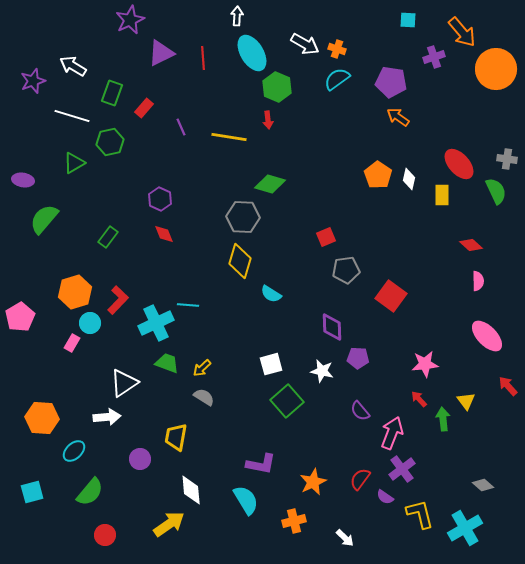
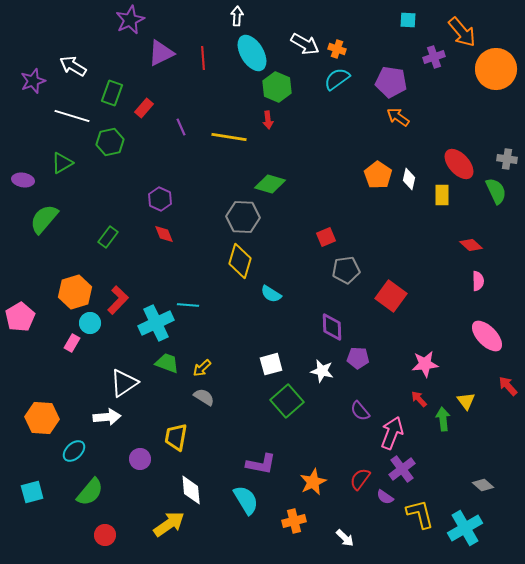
green triangle at (74, 163): moved 12 px left
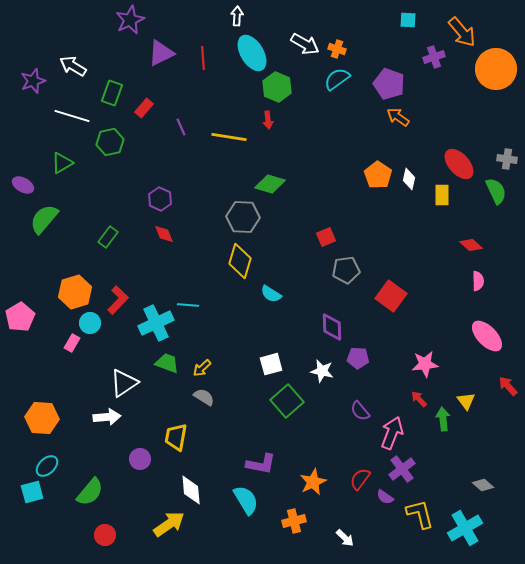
purple pentagon at (391, 82): moved 2 px left, 2 px down; rotated 12 degrees clockwise
purple ellipse at (23, 180): moved 5 px down; rotated 20 degrees clockwise
cyan ellipse at (74, 451): moved 27 px left, 15 px down
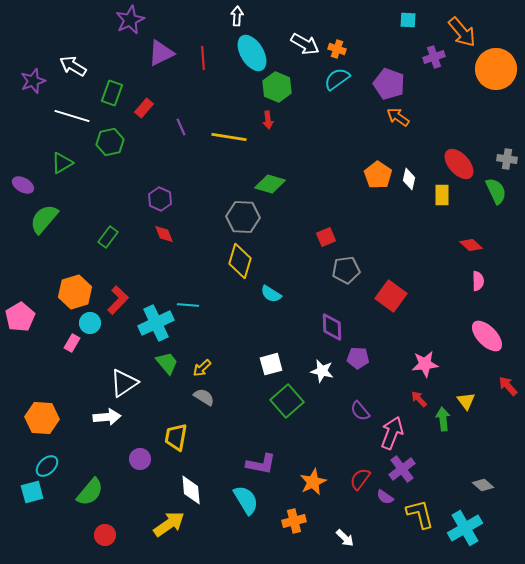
green trapezoid at (167, 363): rotated 30 degrees clockwise
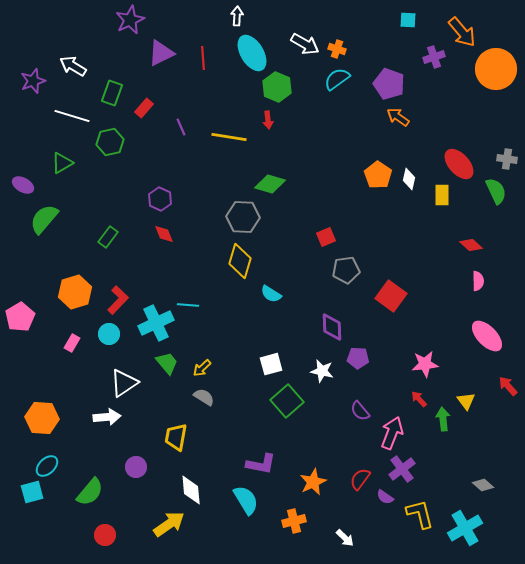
cyan circle at (90, 323): moved 19 px right, 11 px down
purple circle at (140, 459): moved 4 px left, 8 px down
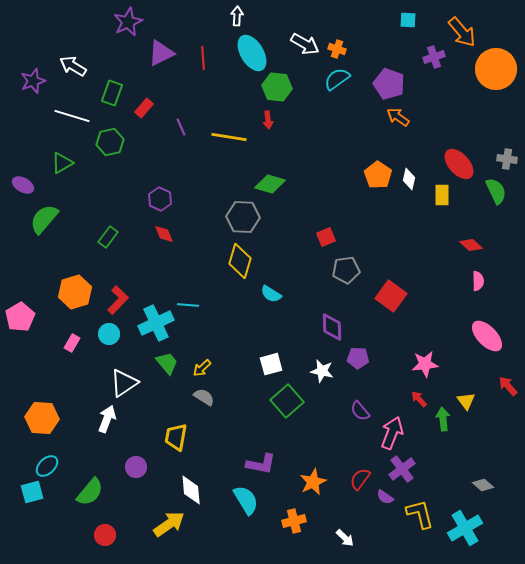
purple star at (130, 20): moved 2 px left, 2 px down
green hexagon at (277, 87): rotated 16 degrees counterclockwise
white arrow at (107, 417): moved 2 px down; rotated 64 degrees counterclockwise
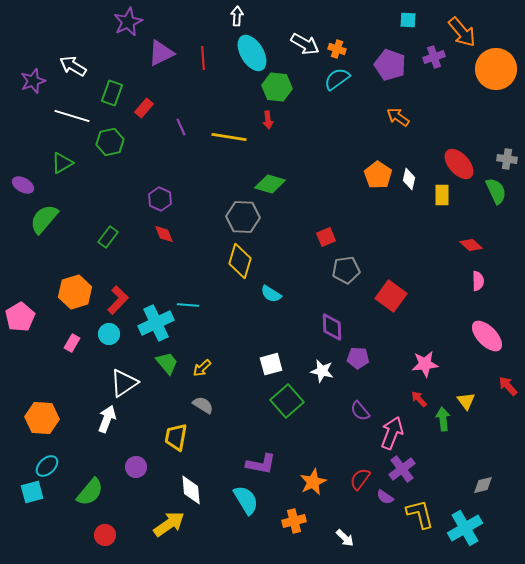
purple pentagon at (389, 84): moved 1 px right, 19 px up
gray semicircle at (204, 397): moved 1 px left, 8 px down
gray diamond at (483, 485): rotated 55 degrees counterclockwise
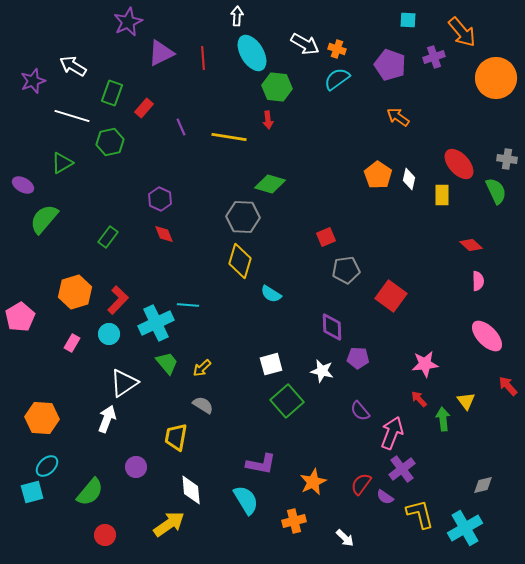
orange circle at (496, 69): moved 9 px down
red semicircle at (360, 479): moved 1 px right, 5 px down
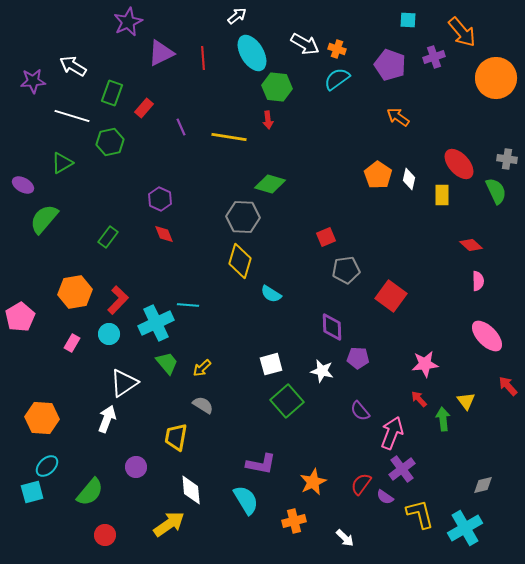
white arrow at (237, 16): rotated 48 degrees clockwise
purple star at (33, 81): rotated 15 degrees clockwise
orange hexagon at (75, 292): rotated 8 degrees clockwise
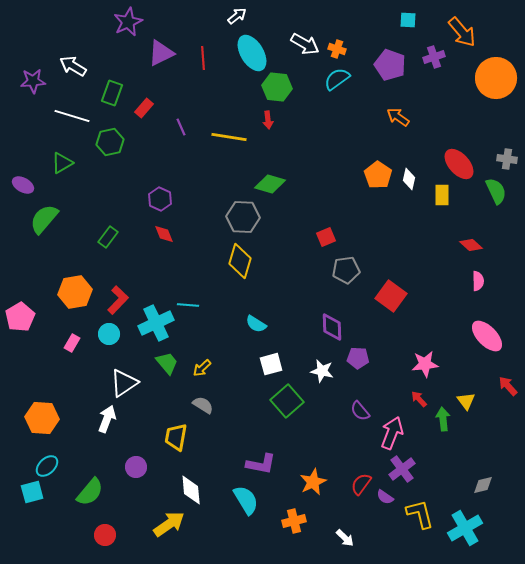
cyan semicircle at (271, 294): moved 15 px left, 30 px down
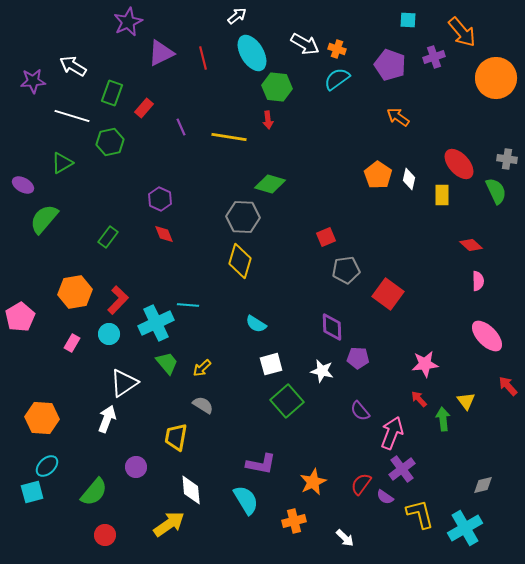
red line at (203, 58): rotated 10 degrees counterclockwise
red square at (391, 296): moved 3 px left, 2 px up
green semicircle at (90, 492): moved 4 px right
